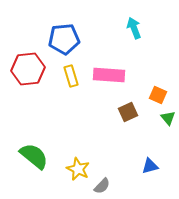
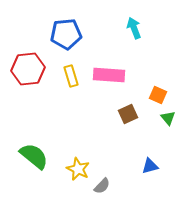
blue pentagon: moved 2 px right, 5 px up
brown square: moved 2 px down
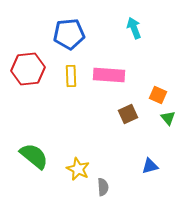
blue pentagon: moved 3 px right
yellow rectangle: rotated 15 degrees clockwise
gray semicircle: moved 1 px right, 1 px down; rotated 48 degrees counterclockwise
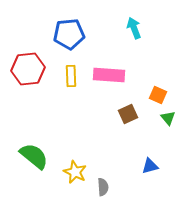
yellow star: moved 3 px left, 3 px down
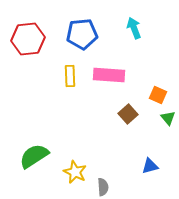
blue pentagon: moved 13 px right
red hexagon: moved 30 px up
yellow rectangle: moved 1 px left
brown square: rotated 18 degrees counterclockwise
green semicircle: rotated 72 degrees counterclockwise
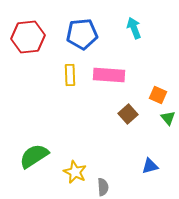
red hexagon: moved 2 px up
yellow rectangle: moved 1 px up
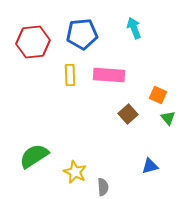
red hexagon: moved 5 px right, 5 px down
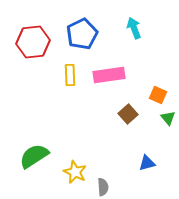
blue pentagon: rotated 20 degrees counterclockwise
pink rectangle: rotated 12 degrees counterclockwise
blue triangle: moved 3 px left, 3 px up
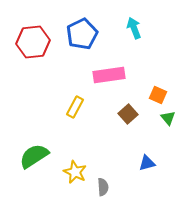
yellow rectangle: moved 5 px right, 32 px down; rotated 30 degrees clockwise
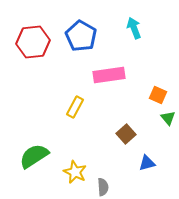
blue pentagon: moved 1 px left, 2 px down; rotated 16 degrees counterclockwise
brown square: moved 2 px left, 20 px down
